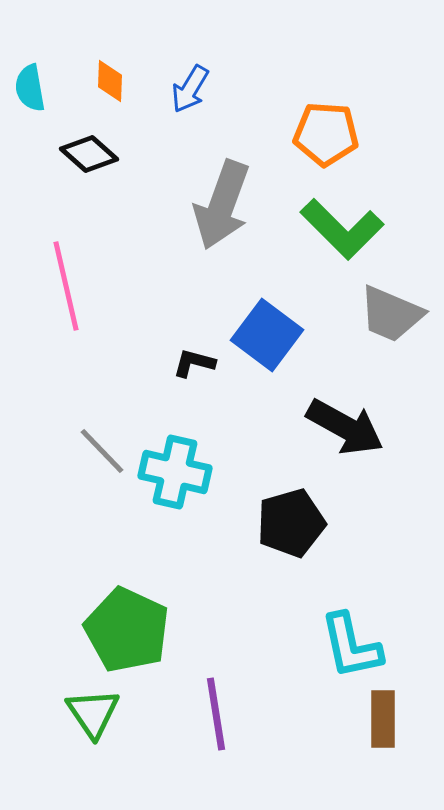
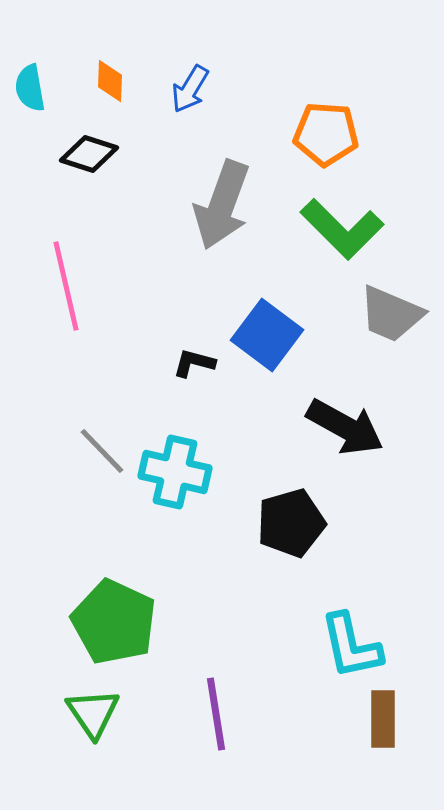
black diamond: rotated 24 degrees counterclockwise
green pentagon: moved 13 px left, 8 px up
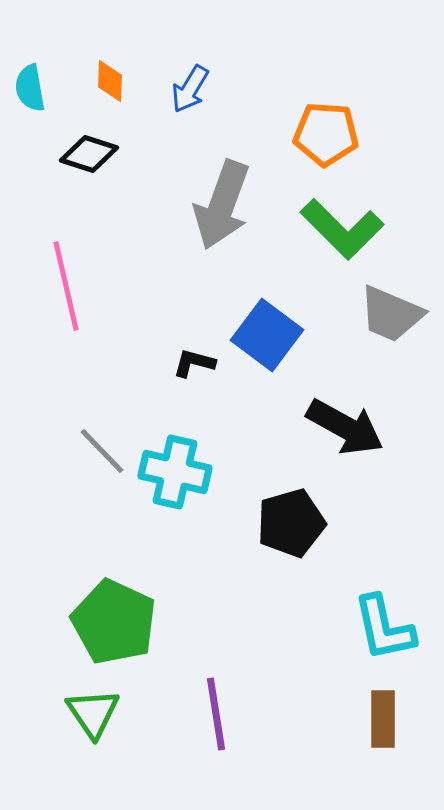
cyan L-shape: moved 33 px right, 18 px up
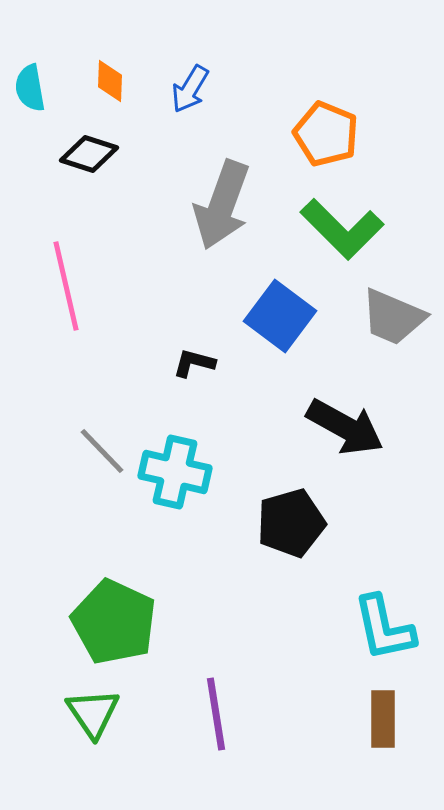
orange pentagon: rotated 18 degrees clockwise
gray trapezoid: moved 2 px right, 3 px down
blue square: moved 13 px right, 19 px up
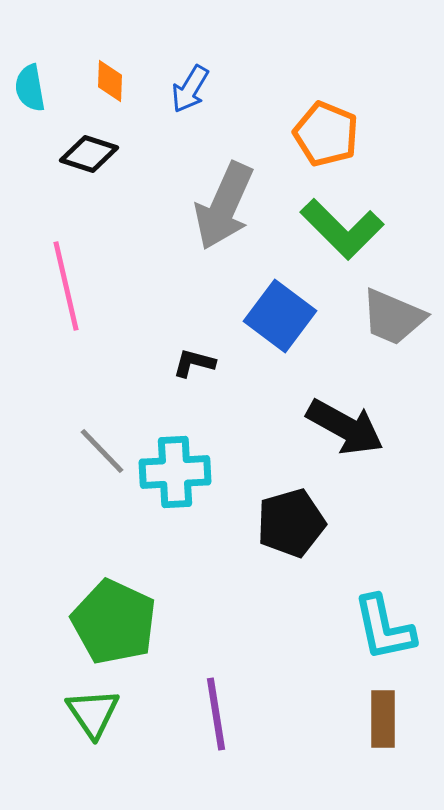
gray arrow: moved 2 px right, 1 px down; rotated 4 degrees clockwise
cyan cross: rotated 16 degrees counterclockwise
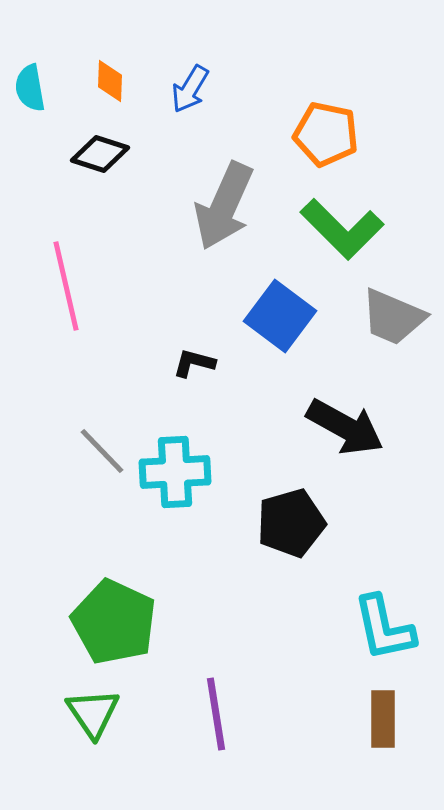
orange pentagon: rotated 10 degrees counterclockwise
black diamond: moved 11 px right
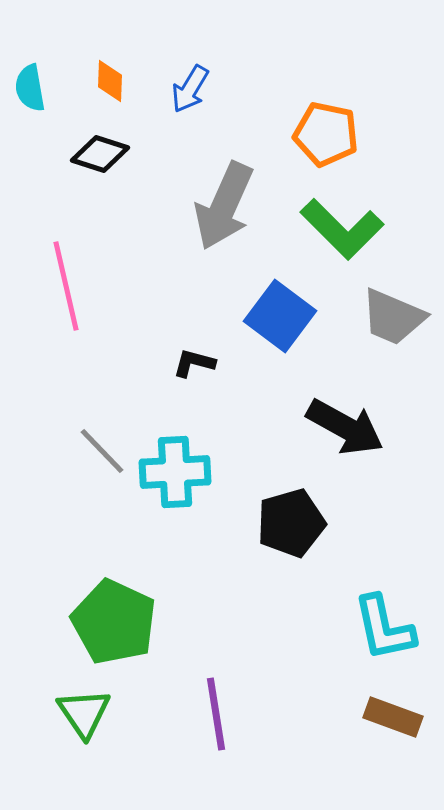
green triangle: moved 9 px left
brown rectangle: moved 10 px right, 2 px up; rotated 70 degrees counterclockwise
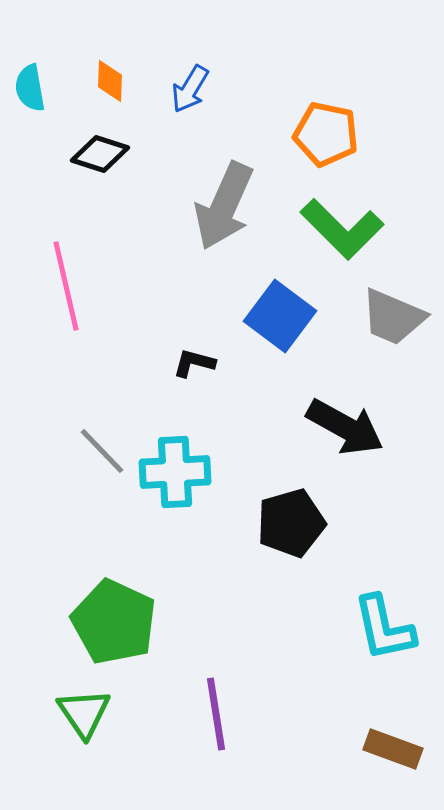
brown rectangle: moved 32 px down
